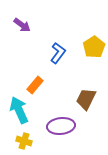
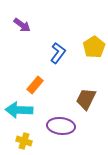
cyan arrow: rotated 64 degrees counterclockwise
purple ellipse: rotated 12 degrees clockwise
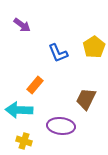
blue L-shape: rotated 120 degrees clockwise
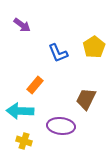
cyan arrow: moved 1 px right, 1 px down
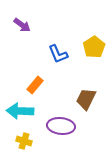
blue L-shape: moved 1 px down
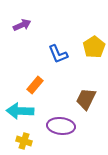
purple arrow: rotated 60 degrees counterclockwise
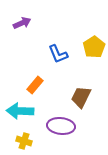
purple arrow: moved 2 px up
brown trapezoid: moved 5 px left, 2 px up
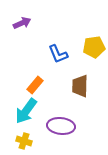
yellow pentagon: rotated 25 degrees clockwise
brown trapezoid: moved 1 px left, 11 px up; rotated 25 degrees counterclockwise
cyan arrow: moved 6 px right; rotated 56 degrees counterclockwise
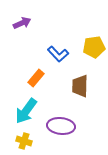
blue L-shape: rotated 20 degrees counterclockwise
orange rectangle: moved 1 px right, 7 px up
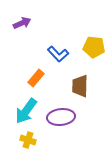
yellow pentagon: rotated 15 degrees clockwise
purple ellipse: moved 9 px up; rotated 12 degrees counterclockwise
yellow cross: moved 4 px right, 1 px up
